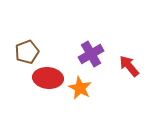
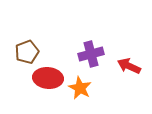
purple cross: rotated 15 degrees clockwise
red arrow: rotated 25 degrees counterclockwise
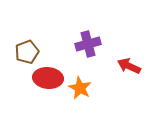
purple cross: moved 3 px left, 10 px up
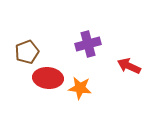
orange star: rotated 20 degrees counterclockwise
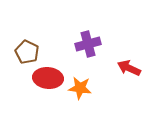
brown pentagon: rotated 25 degrees counterclockwise
red arrow: moved 2 px down
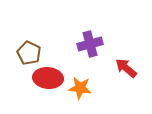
purple cross: moved 2 px right
brown pentagon: moved 2 px right, 1 px down
red arrow: moved 3 px left; rotated 15 degrees clockwise
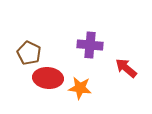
purple cross: moved 1 px down; rotated 20 degrees clockwise
